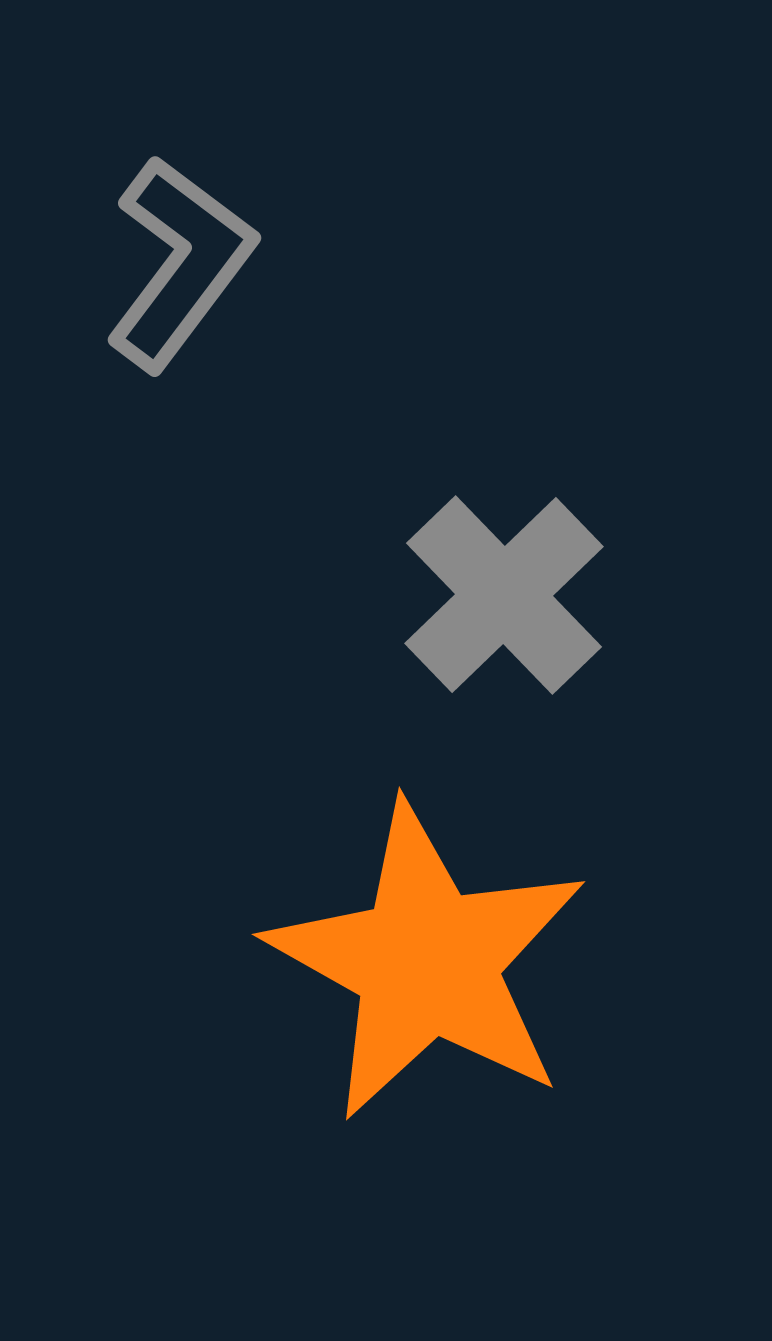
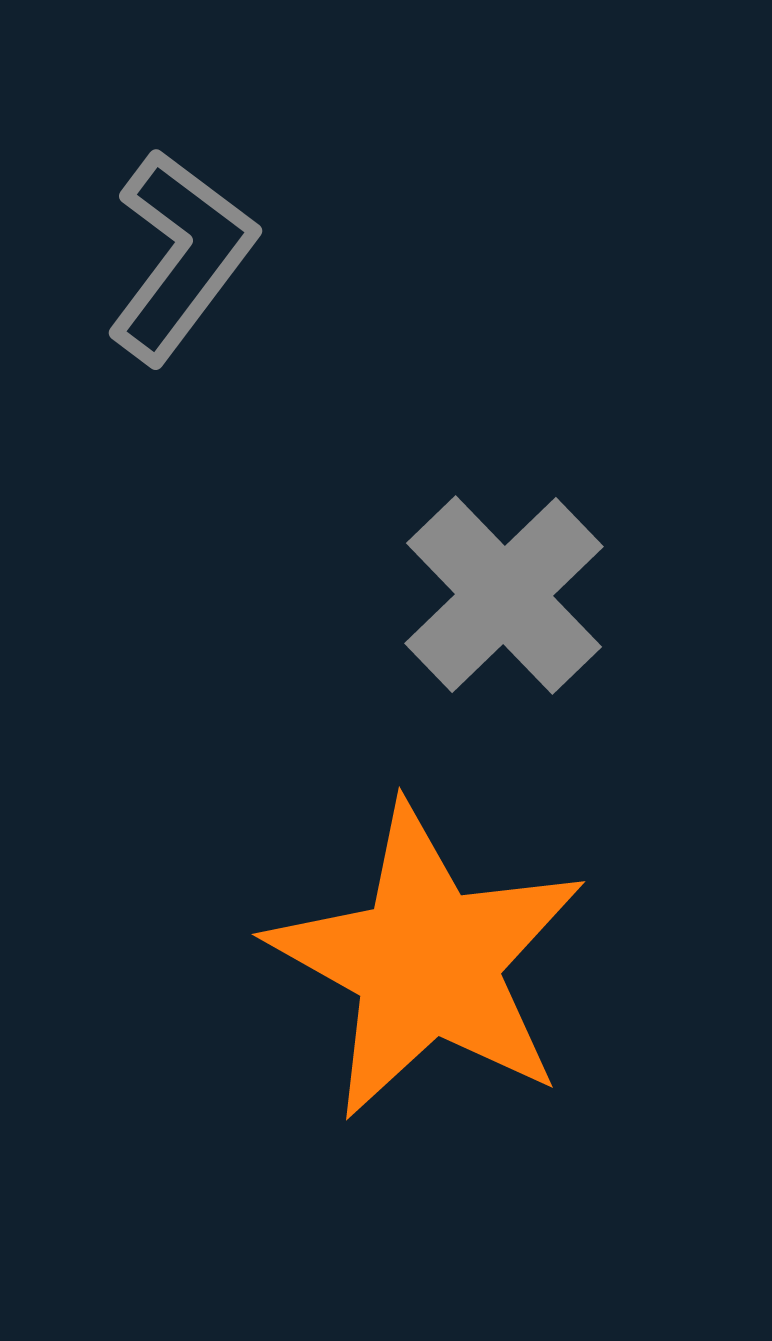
gray L-shape: moved 1 px right, 7 px up
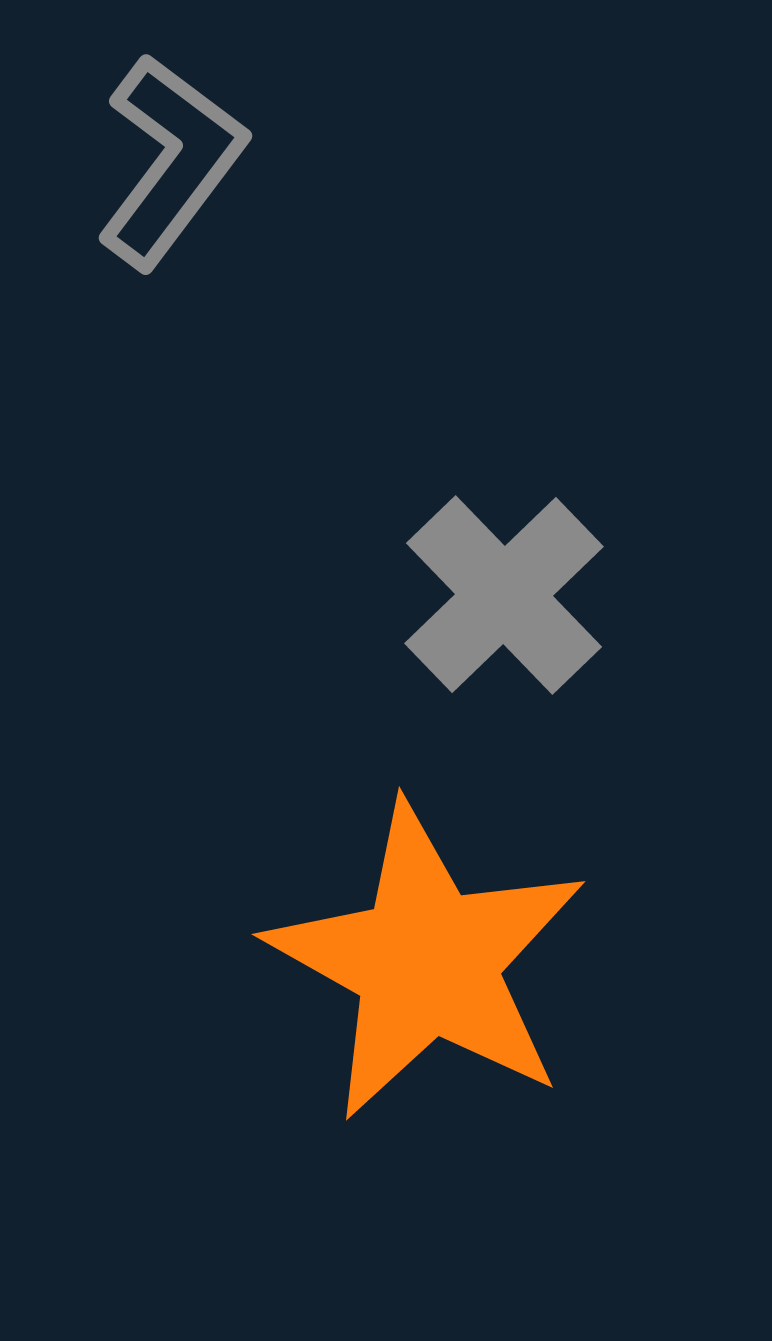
gray L-shape: moved 10 px left, 95 px up
